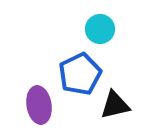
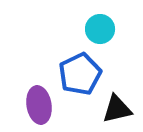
black triangle: moved 2 px right, 4 px down
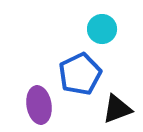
cyan circle: moved 2 px right
black triangle: rotated 8 degrees counterclockwise
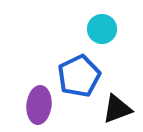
blue pentagon: moved 1 px left, 2 px down
purple ellipse: rotated 15 degrees clockwise
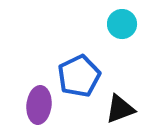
cyan circle: moved 20 px right, 5 px up
black triangle: moved 3 px right
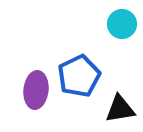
purple ellipse: moved 3 px left, 15 px up
black triangle: rotated 12 degrees clockwise
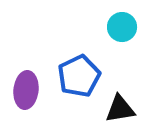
cyan circle: moved 3 px down
purple ellipse: moved 10 px left
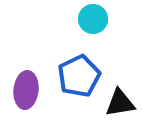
cyan circle: moved 29 px left, 8 px up
black triangle: moved 6 px up
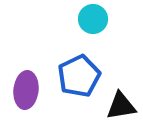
black triangle: moved 1 px right, 3 px down
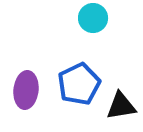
cyan circle: moved 1 px up
blue pentagon: moved 8 px down
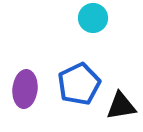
purple ellipse: moved 1 px left, 1 px up
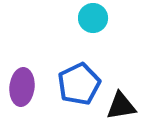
purple ellipse: moved 3 px left, 2 px up
